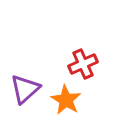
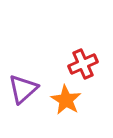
purple triangle: moved 2 px left
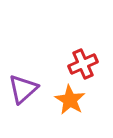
orange star: moved 4 px right
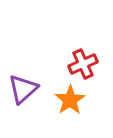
orange star: rotated 8 degrees clockwise
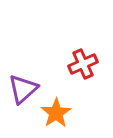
orange star: moved 14 px left, 13 px down
